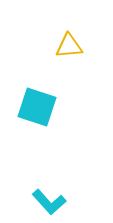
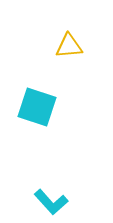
cyan L-shape: moved 2 px right
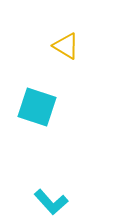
yellow triangle: moved 3 px left; rotated 36 degrees clockwise
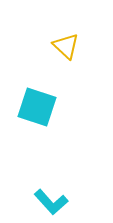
yellow triangle: rotated 12 degrees clockwise
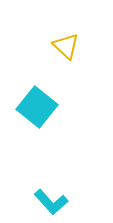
cyan square: rotated 21 degrees clockwise
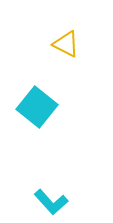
yellow triangle: moved 2 px up; rotated 16 degrees counterclockwise
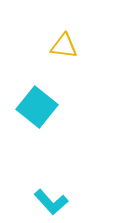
yellow triangle: moved 2 px left, 2 px down; rotated 20 degrees counterclockwise
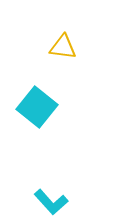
yellow triangle: moved 1 px left, 1 px down
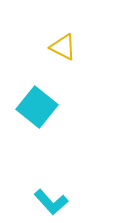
yellow triangle: rotated 20 degrees clockwise
